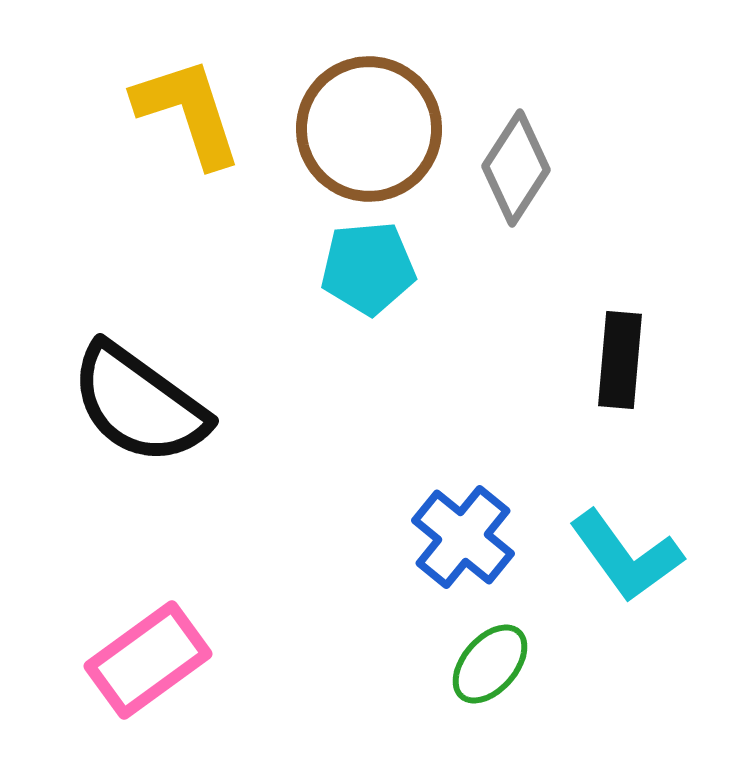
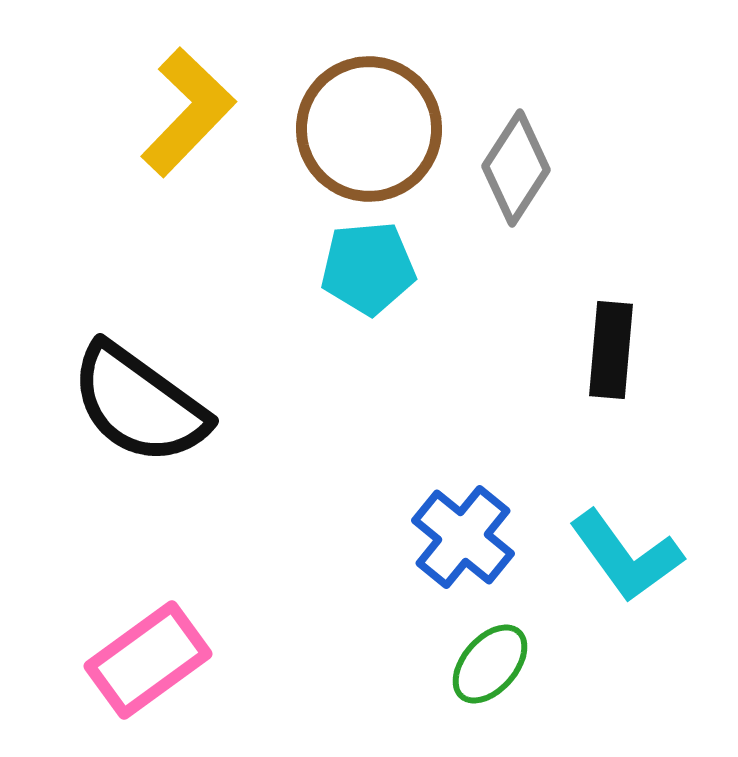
yellow L-shape: rotated 62 degrees clockwise
black rectangle: moved 9 px left, 10 px up
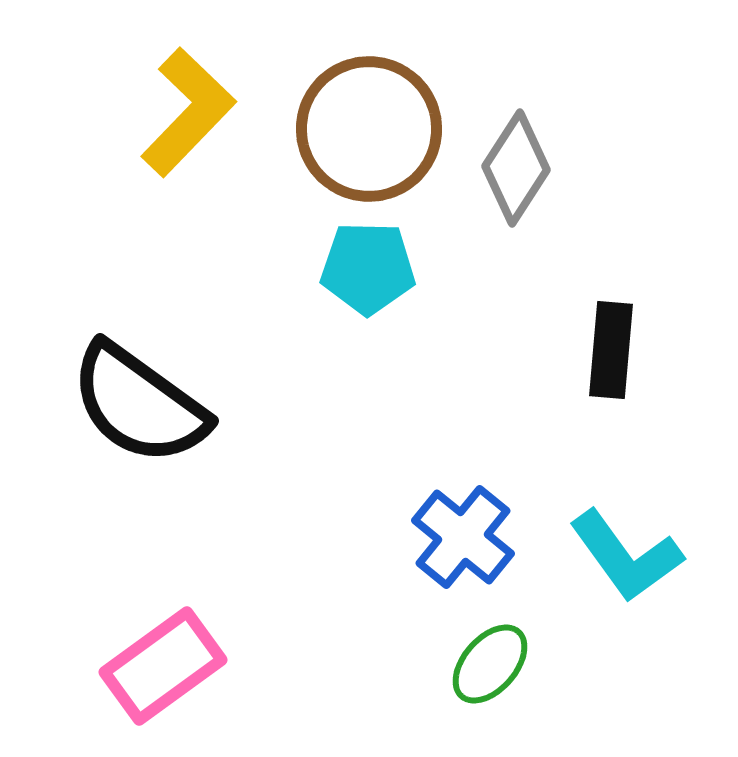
cyan pentagon: rotated 6 degrees clockwise
pink rectangle: moved 15 px right, 6 px down
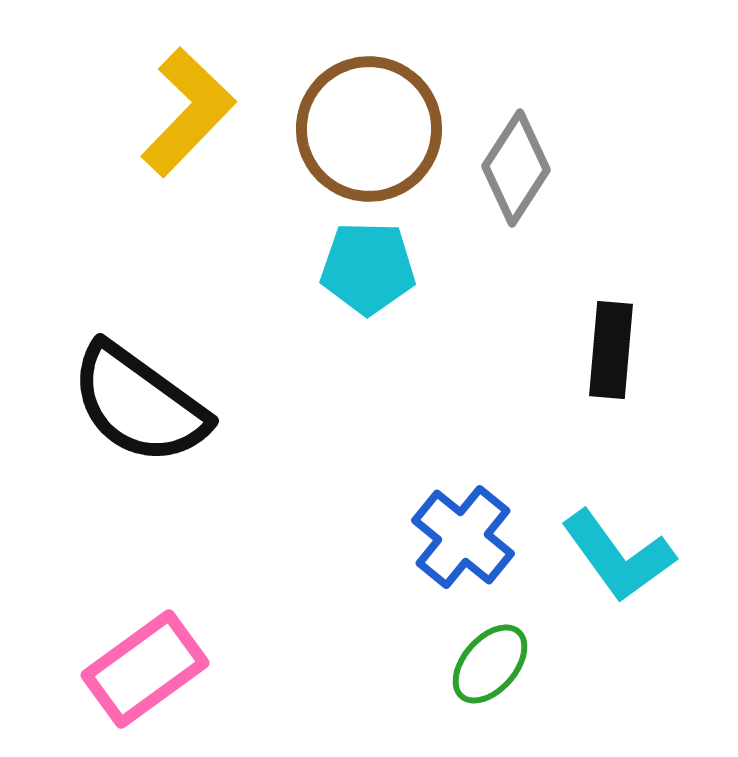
cyan L-shape: moved 8 px left
pink rectangle: moved 18 px left, 3 px down
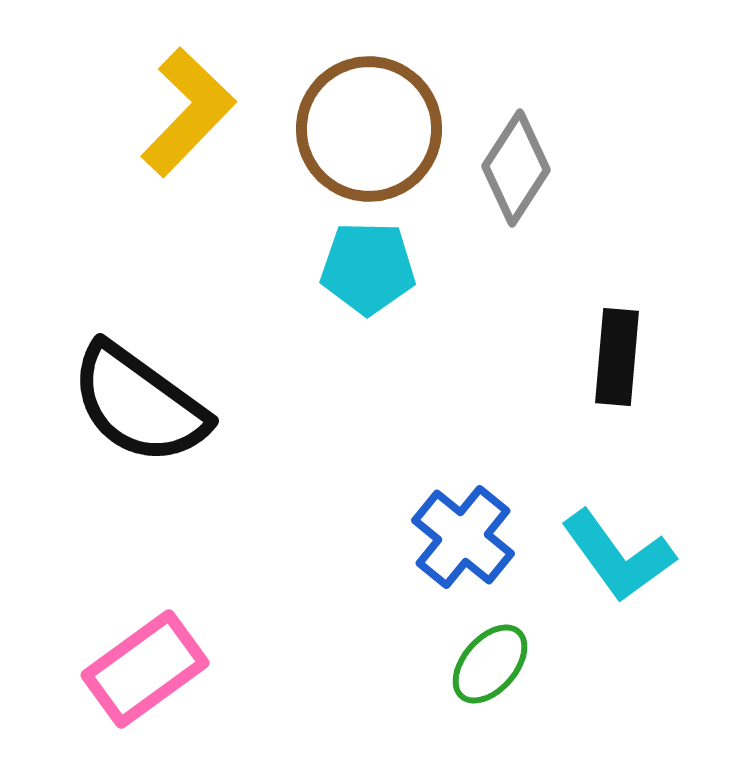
black rectangle: moved 6 px right, 7 px down
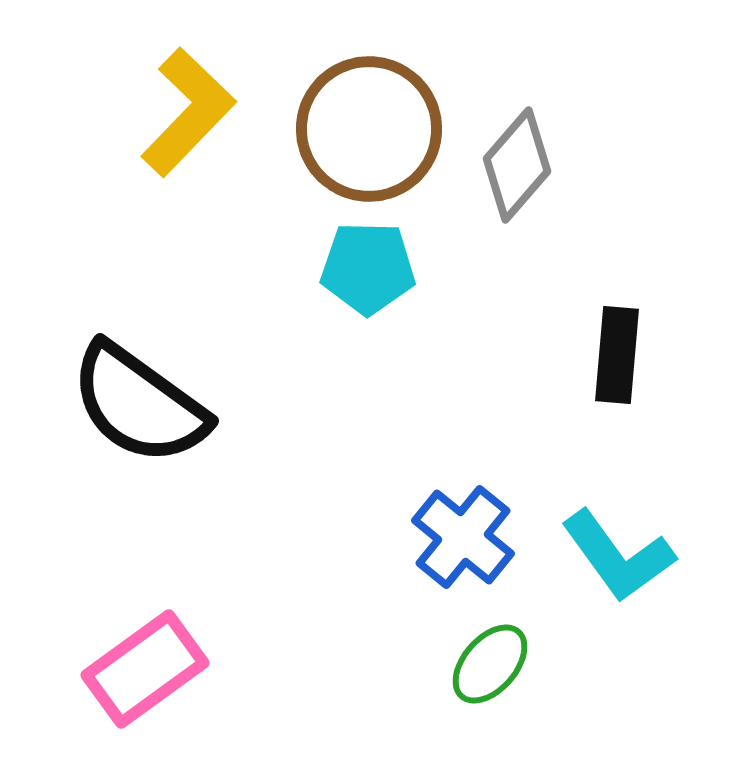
gray diamond: moved 1 px right, 3 px up; rotated 8 degrees clockwise
black rectangle: moved 2 px up
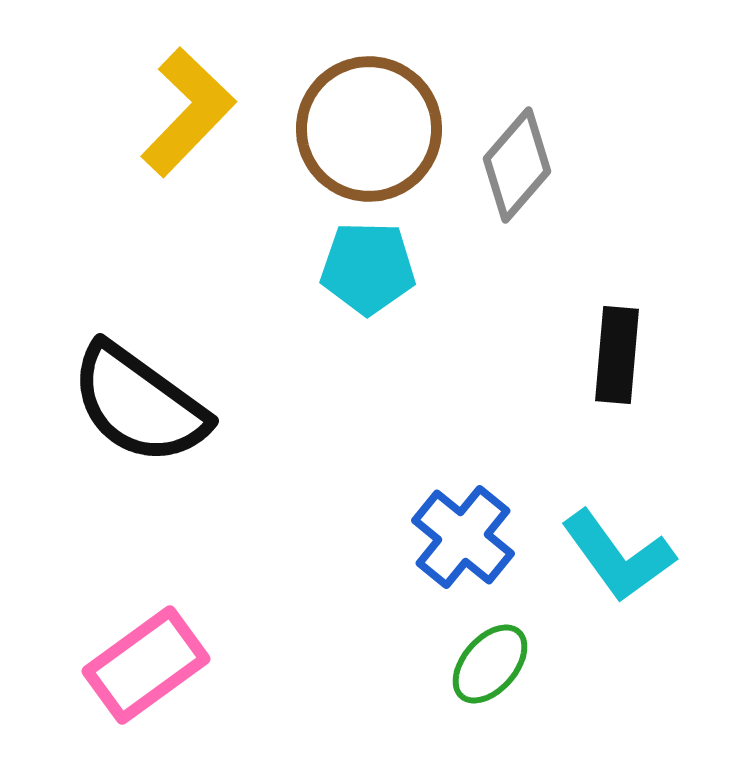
pink rectangle: moved 1 px right, 4 px up
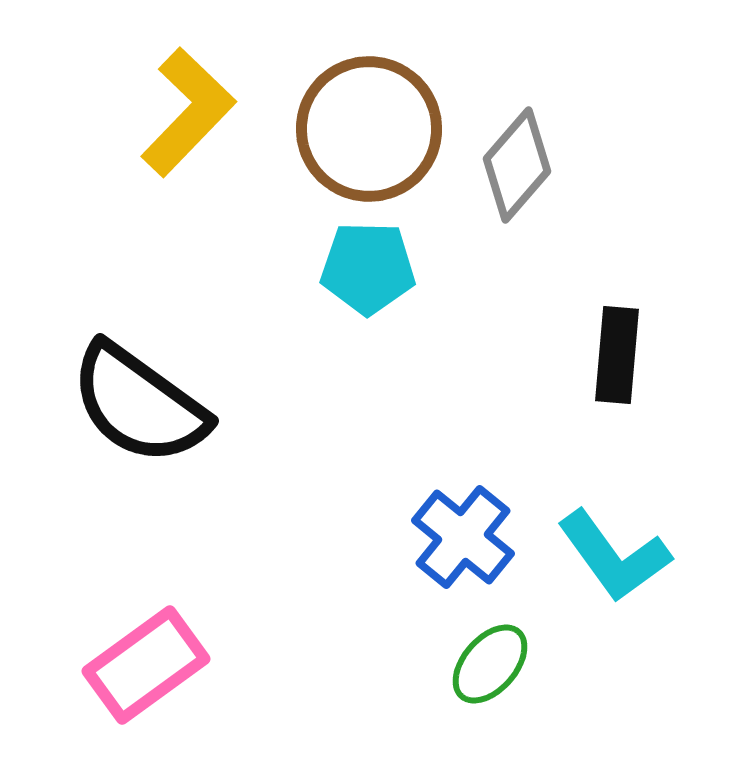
cyan L-shape: moved 4 px left
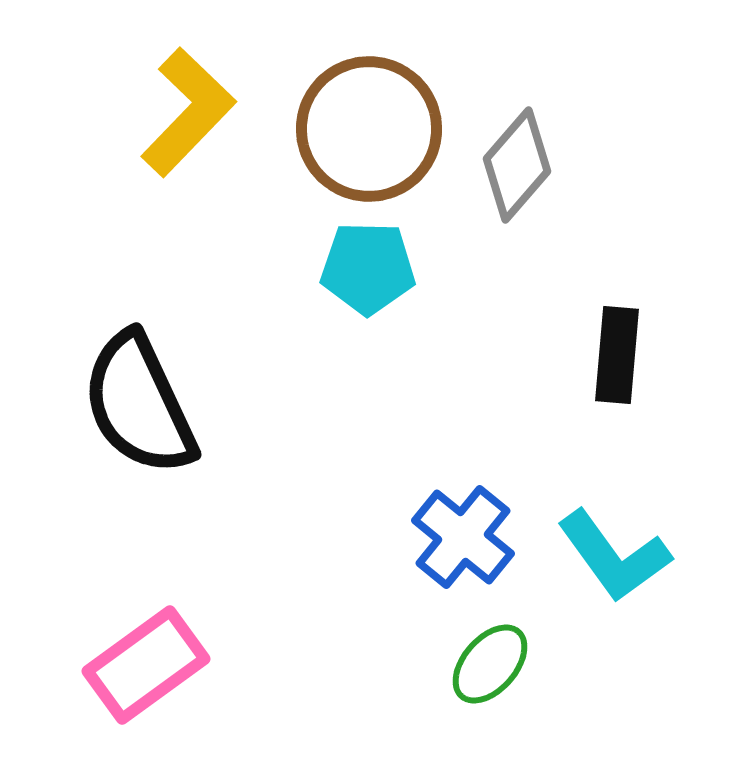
black semicircle: rotated 29 degrees clockwise
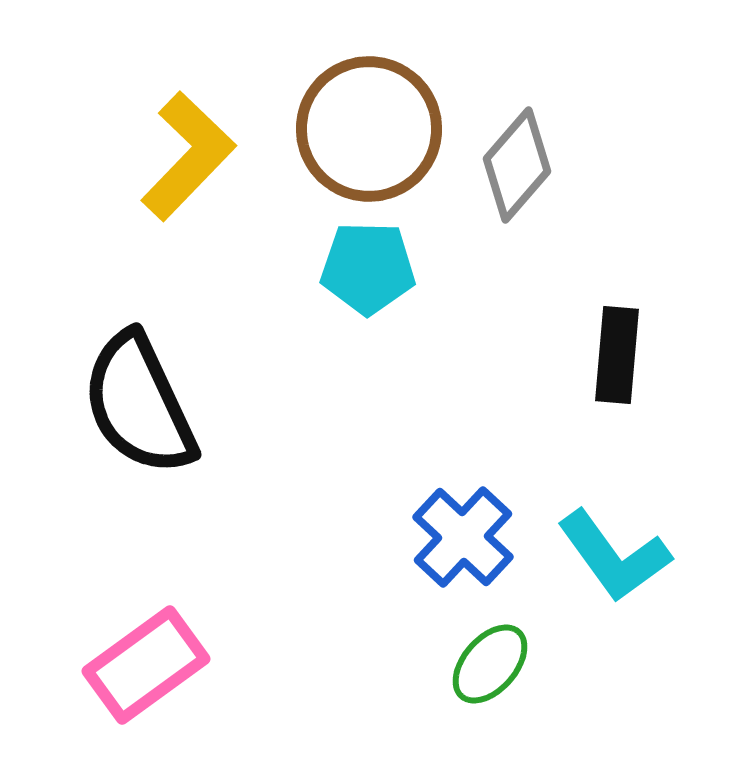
yellow L-shape: moved 44 px down
blue cross: rotated 4 degrees clockwise
